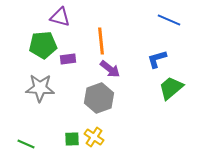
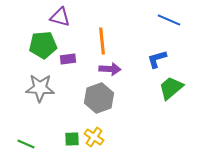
orange line: moved 1 px right
purple arrow: rotated 35 degrees counterclockwise
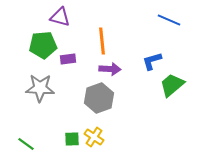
blue L-shape: moved 5 px left, 2 px down
green trapezoid: moved 1 px right, 3 px up
green line: rotated 12 degrees clockwise
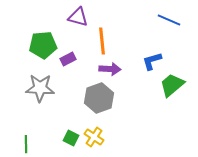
purple triangle: moved 18 px right
purple rectangle: rotated 21 degrees counterclockwise
green square: moved 1 px left, 1 px up; rotated 28 degrees clockwise
green line: rotated 54 degrees clockwise
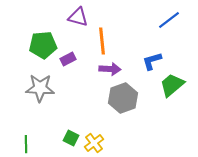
blue line: rotated 60 degrees counterclockwise
gray hexagon: moved 24 px right
yellow cross: moved 6 px down; rotated 18 degrees clockwise
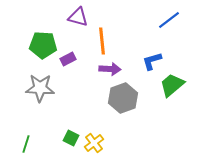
green pentagon: rotated 8 degrees clockwise
green line: rotated 18 degrees clockwise
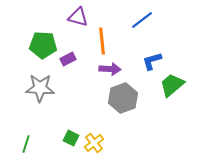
blue line: moved 27 px left
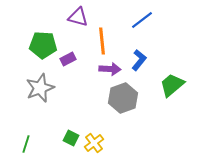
blue L-shape: moved 13 px left, 1 px up; rotated 145 degrees clockwise
gray star: rotated 24 degrees counterclockwise
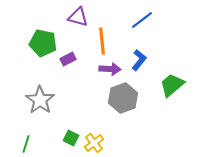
green pentagon: moved 2 px up; rotated 8 degrees clockwise
gray star: moved 12 px down; rotated 16 degrees counterclockwise
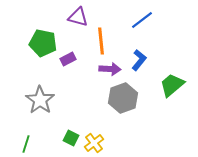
orange line: moved 1 px left
